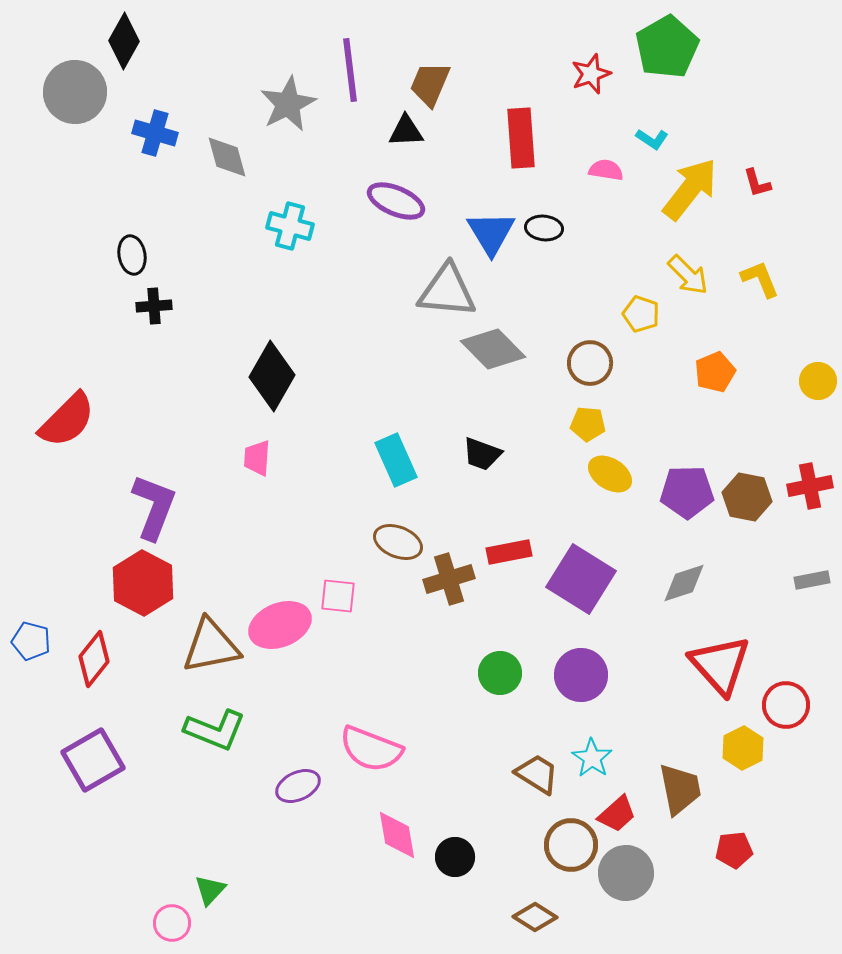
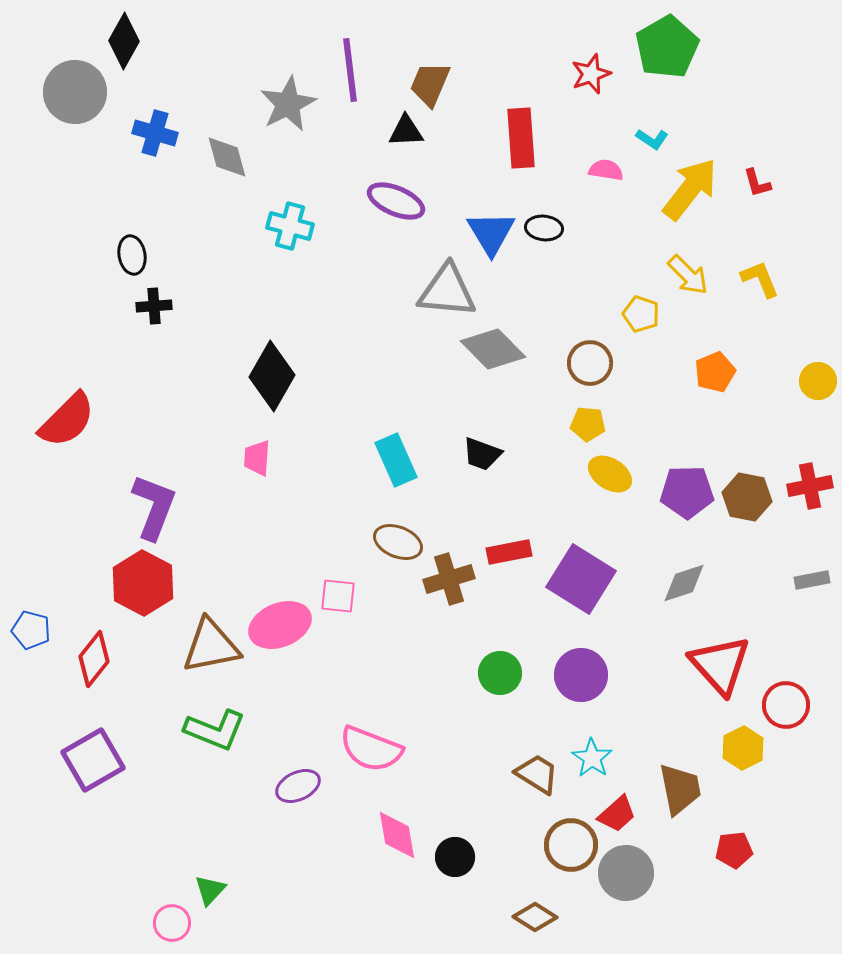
blue pentagon at (31, 641): moved 11 px up
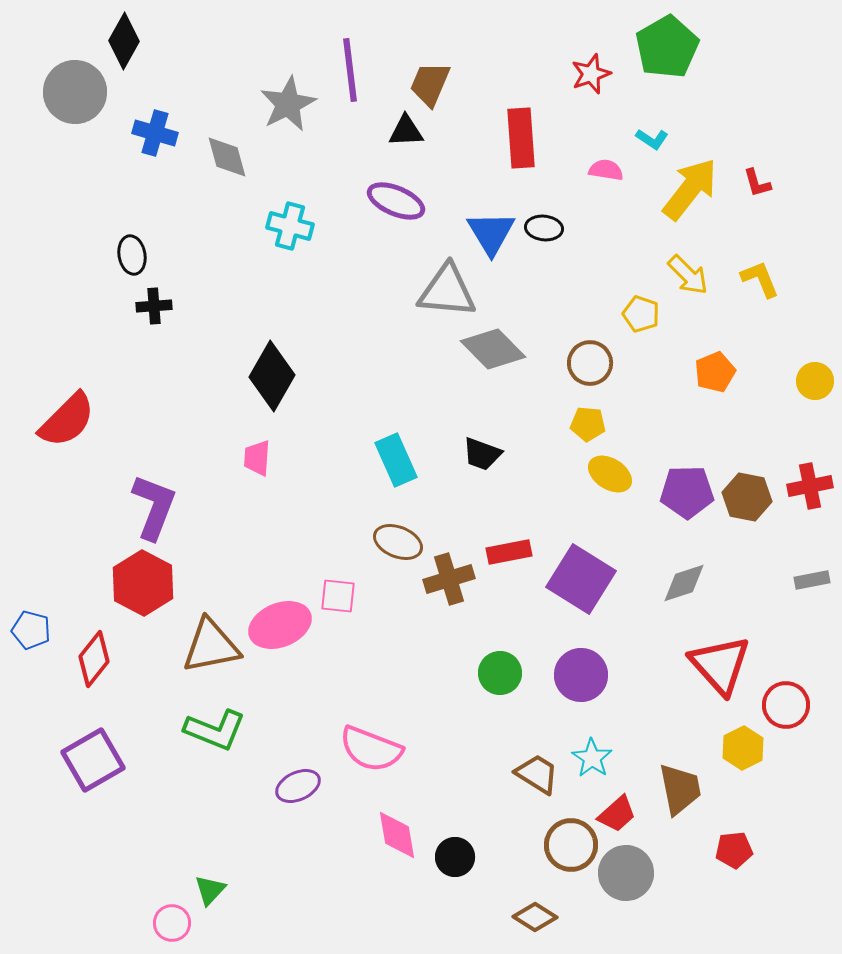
yellow circle at (818, 381): moved 3 px left
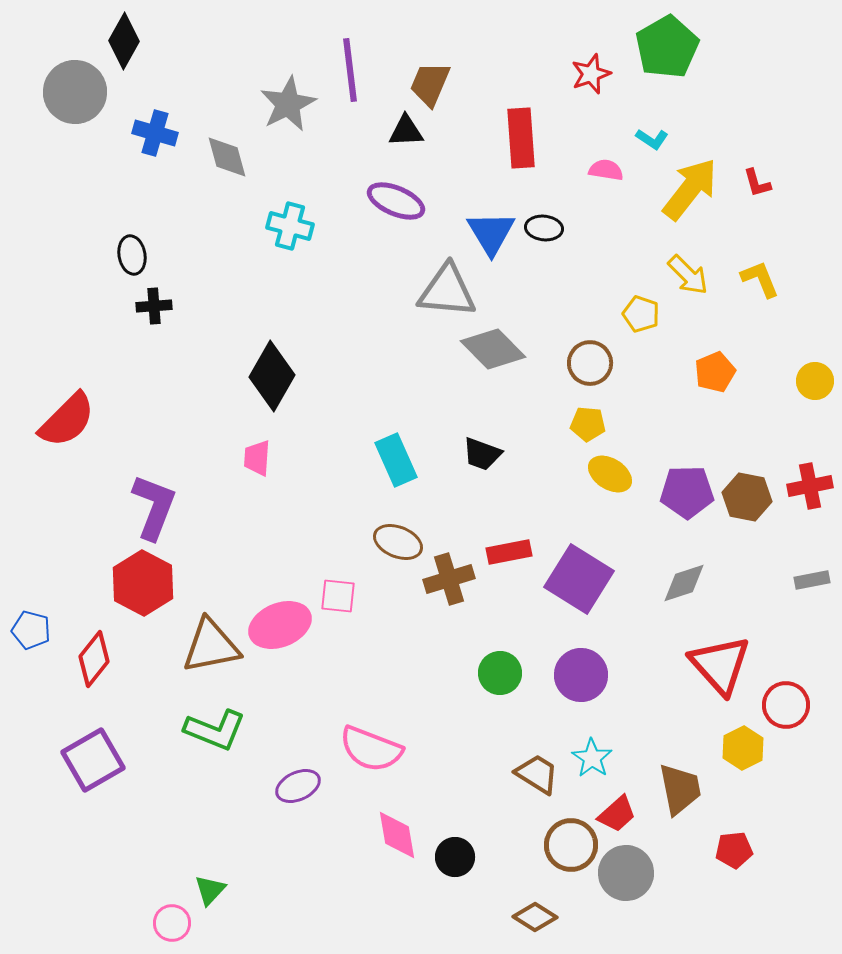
purple square at (581, 579): moved 2 px left
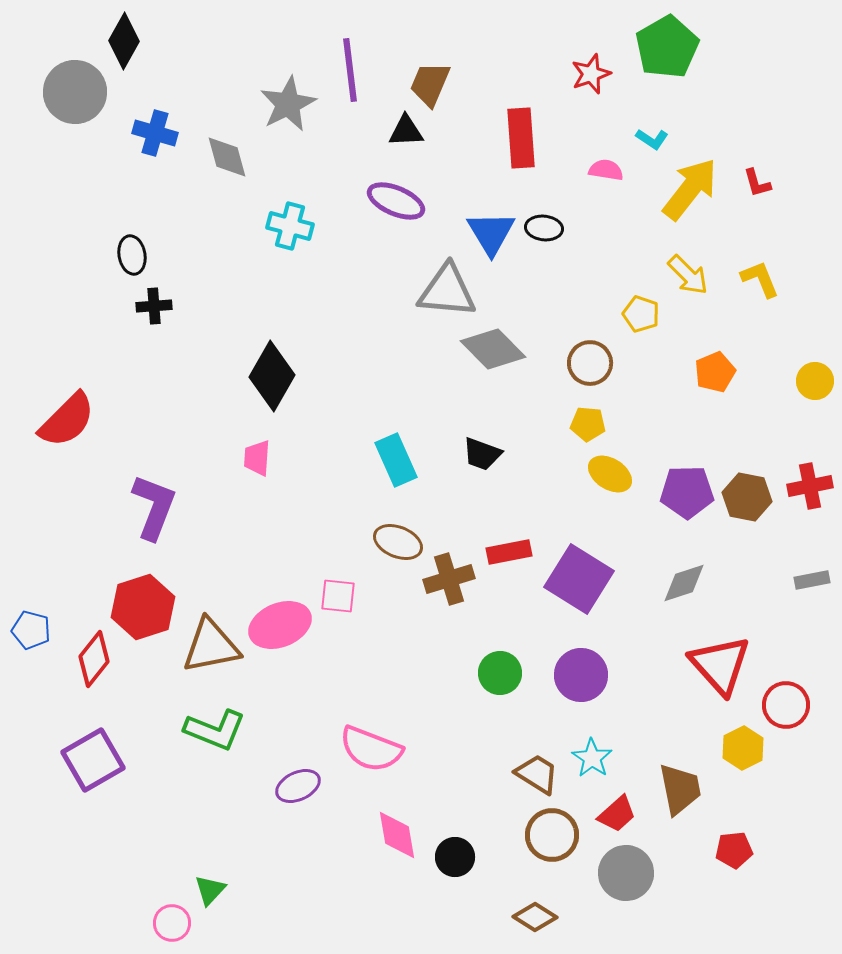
red hexagon at (143, 583): moved 24 px down; rotated 14 degrees clockwise
brown circle at (571, 845): moved 19 px left, 10 px up
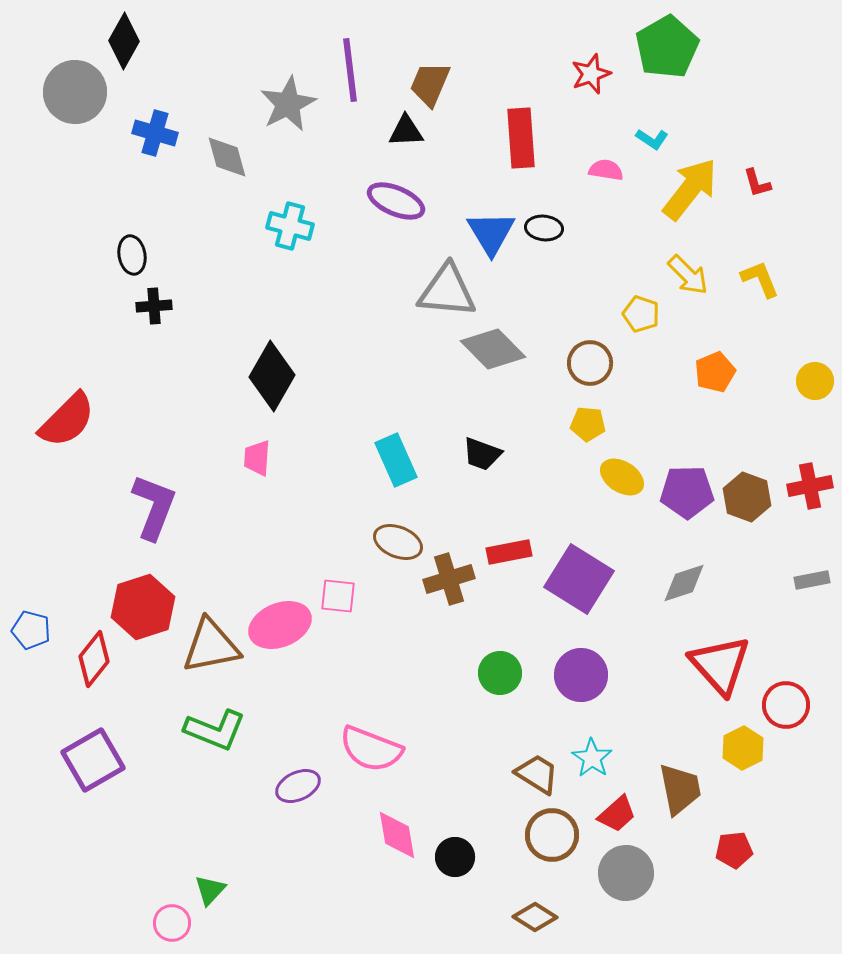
yellow ellipse at (610, 474): moved 12 px right, 3 px down
brown hexagon at (747, 497): rotated 9 degrees clockwise
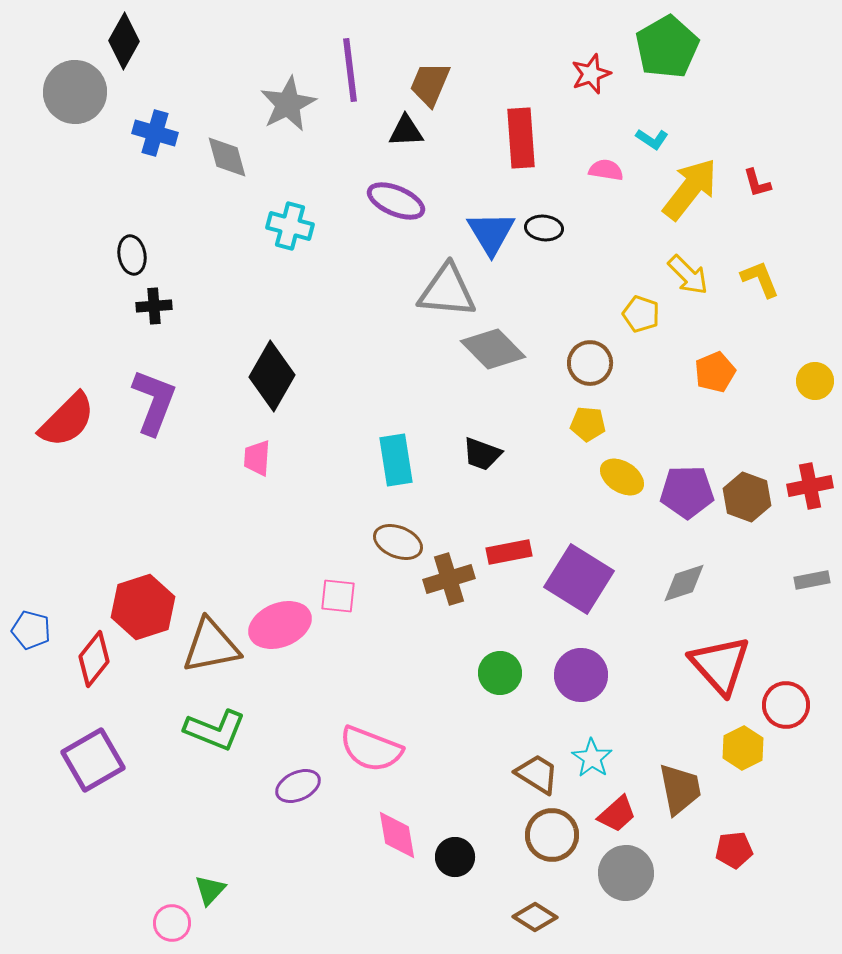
cyan rectangle at (396, 460): rotated 15 degrees clockwise
purple L-shape at (154, 507): moved 105 px up
